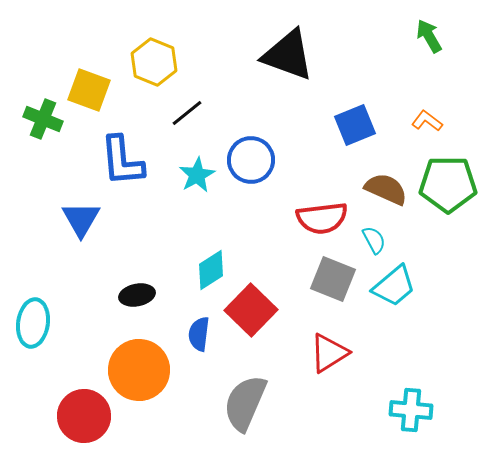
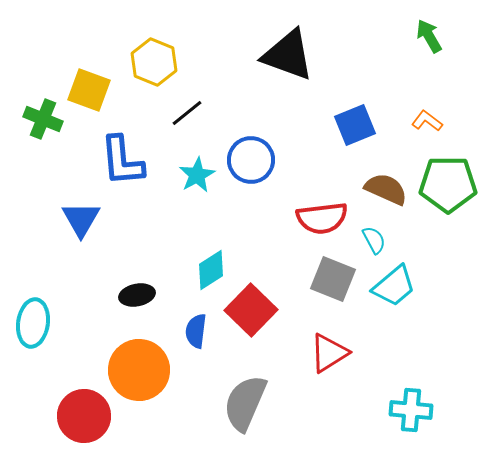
blue semicircle: moved 3 px left, 3 px up
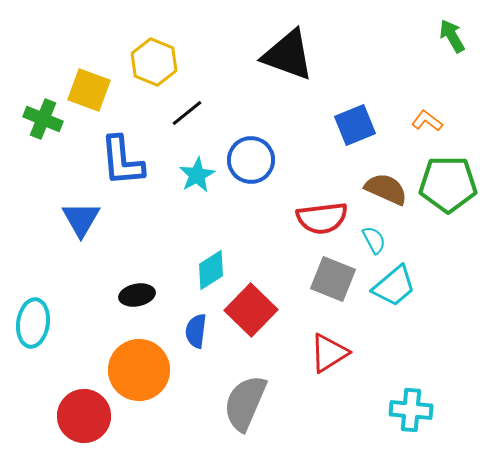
green arrow: moved 23 px right
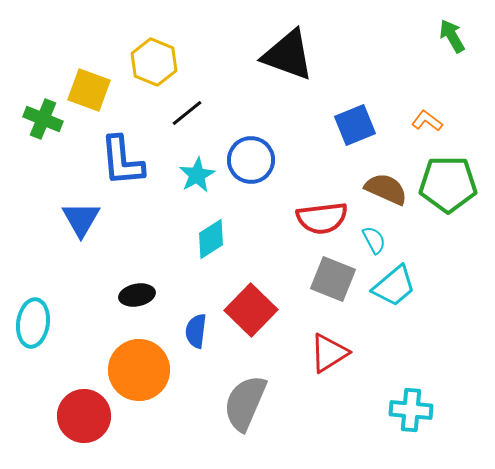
cyan diamond: moved 31 px up
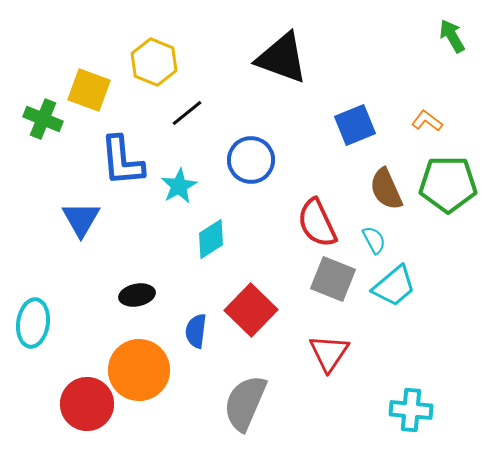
black triangle: moved 6 px left, 3 px down
cyan star: moved 18 px left, 11 px down
brown semicircle: rotated 138 degrees counterclockwise
red semicircle: moved 5 px left, 5 px down; rotated 72 degrees clockwise
red triangle: rotated 24 degrees counterclockwise
red circle: moved 3 px right, 12 px up
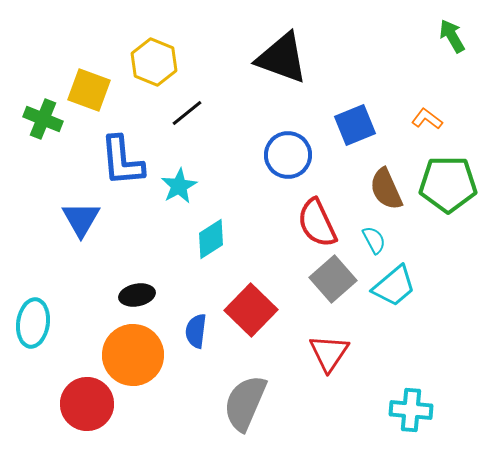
orange L-shape: moved 2 px up
blue circle: moved 37 px right, 5 px up
gray square: rotated 27 degrees clockwise
orange circle: moved 6 px left, 15 px up
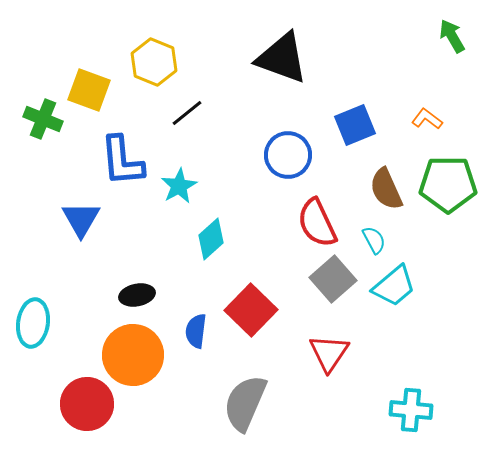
cyan diamond: rotated 9 degrees counterclockwise
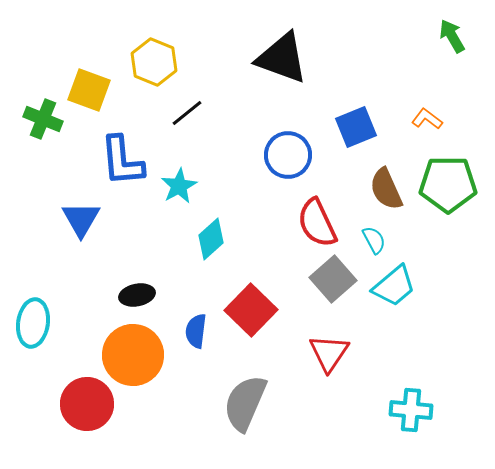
blue square: moved 1 px right, 2 px down
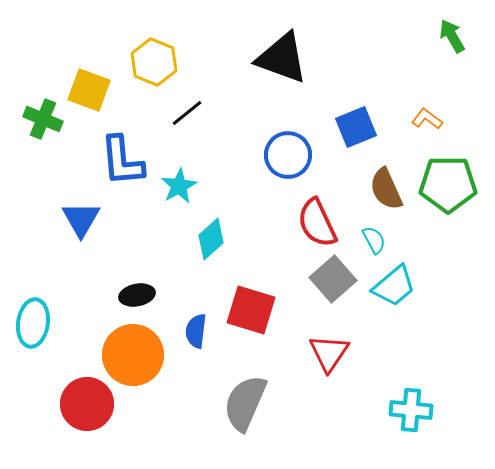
red square: rotated 27 degrees counterclockwise
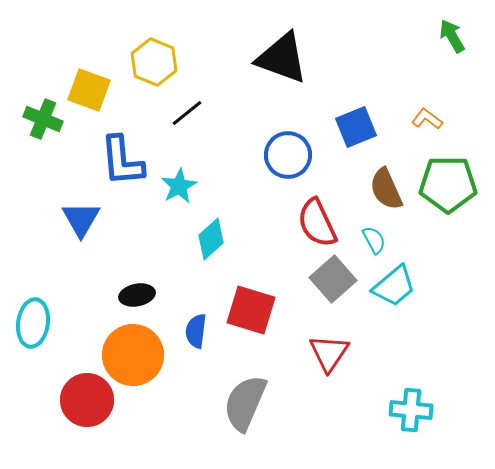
red circle: moved 4 px up
